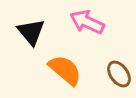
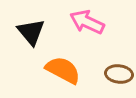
orange semicircle: moved 2 px left; rotated 12 degrees counterclockwise
brown ellipse: rotated 48 degrees counterclockwise
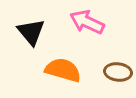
orange semicircle: rotated 12 degrees counterclockwise
brown ellipse: moved 1 px left, 2 px up
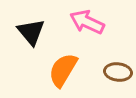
orange semicircle: rotated 75 degrees counterclockwise
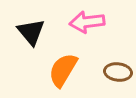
pink arrow: rotated 32 degrees counterclockwise
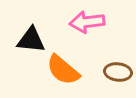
black triangle: moved 8 px down; rotated 44 degrees counterclockwise
orange semicircle: rotated 81 degrees counterclockwise
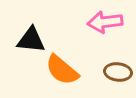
pink arrow: moved 18 px right
orange semicircle: moved 1 px left
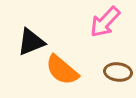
pink arrow: rotated 40 degrees counterclockwise
black triangle: moved 2 px down; rotated 28 degrees counterclockwise
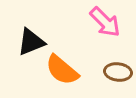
pink arrow: rotated 88 degrees counterclockwise
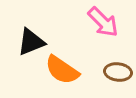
pink arrow: moved 2 px left
orange semicircle: rotated 6 degrees counterclockwise
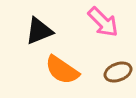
black triangle: moved 8 px right, 11 px up
brown ellipse: rotated 28 degrees counterclockwise
